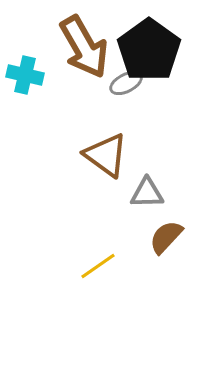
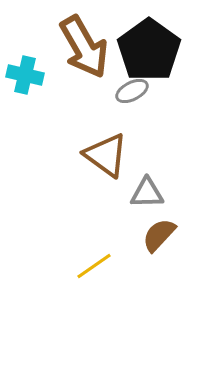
gray ellipse: moved 6 px right, 8 px down
brown semicircle: moved 7 px left, 2 px up
yellow line: moved 4 px left
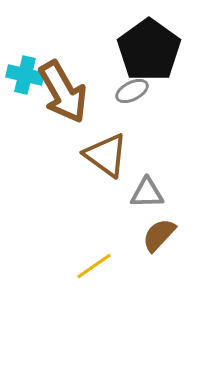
brown arrow: moved 21 px left, 45 px down
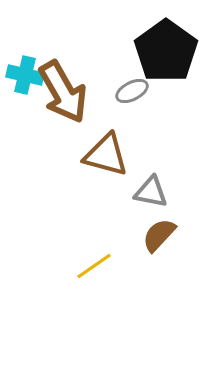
black pentagon: moved 17 px right, 1 px down
brown triangle: rotated 21 degrees counterclockwise
gray triangle: moved 4 px right, 1 px up; rotated 12 degrees clockwise
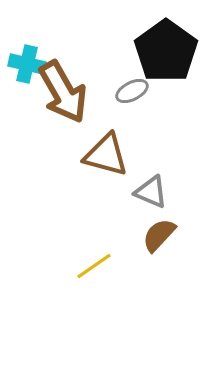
cyan cross: moved 2 px right, 11 px up
gray triangle: rotated 12 degrees clockwise
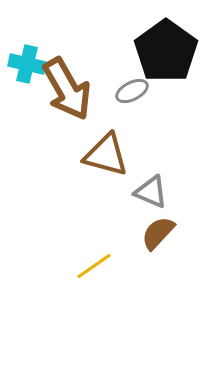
brown arrow: moved 4 px right, 3 px up
brown semicircle: moved 1 px left, 2 px up
